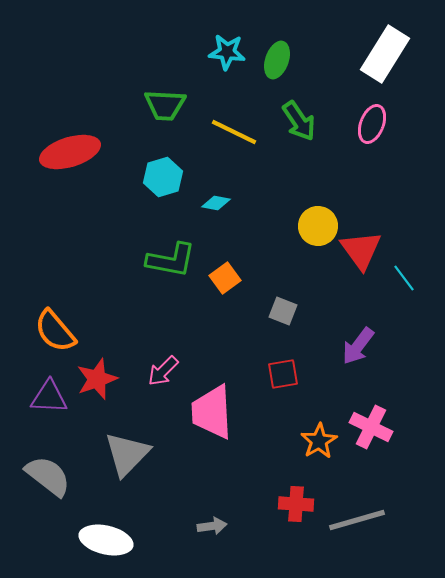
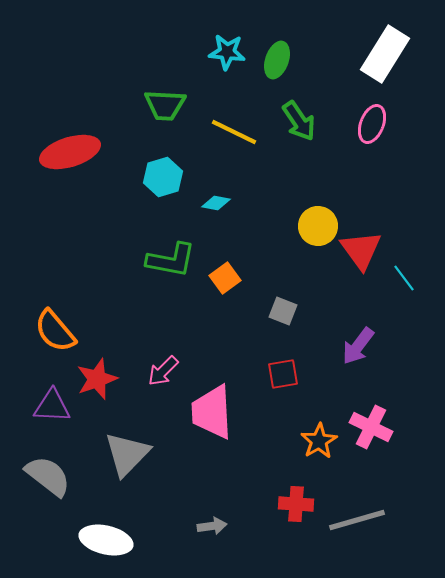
purple triangle: moved 3 px right, 9 px down
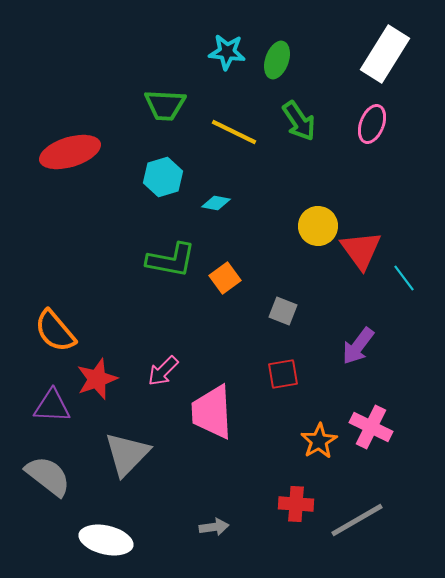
gray line: rotated 14 degrees counterclockwise
gray arrow: moved 2 px right, 1 px down
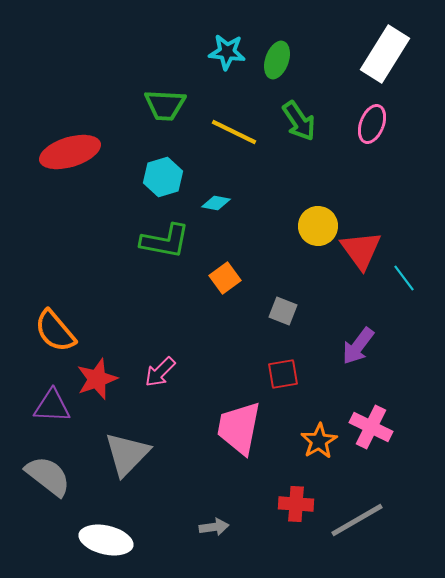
green L-shape: moved 6 px left, 19 px up
pink arrow: moved 3 px left, 1 px down
pink trapezoid: moved 27 px right, 16 px down; rotated 14 degrees clockwise
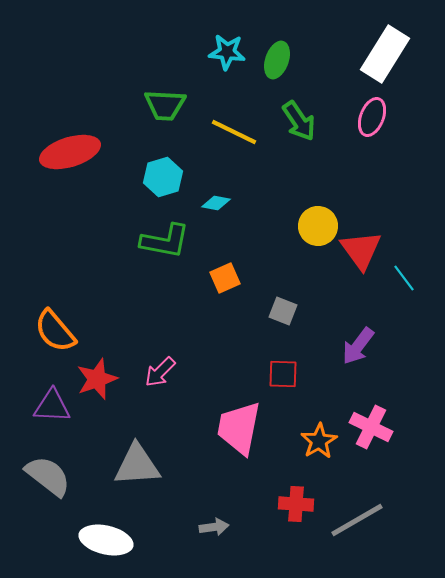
pink ellipse: moved 7 px up
orange square: rotated 12 degrees clockwise
red square: rotated 12 degrees clockwise
gray triangle: moved 10 px right, 11 px down; rotated 42 degrees clockwise
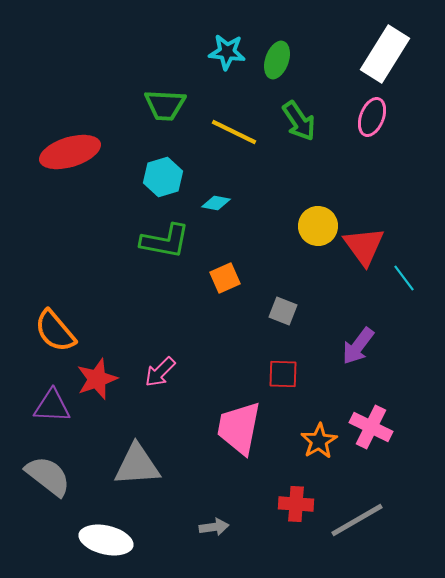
red triangle: moved 3 px right, 4 px up
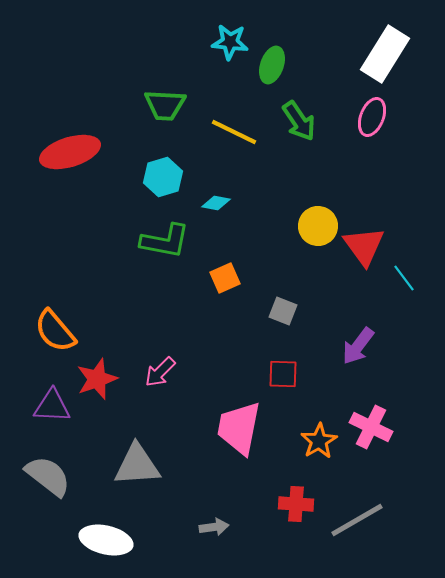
cyan star: moved 3 px right, 10 px up
green ellipse: moved 5 px left, 5 px down
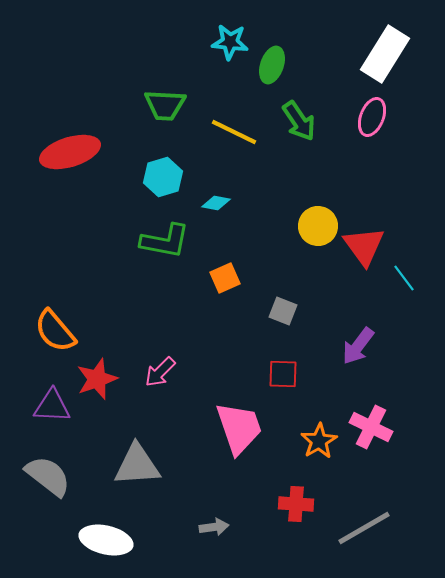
pink trapezoid: rotated 150 degrees clockwise
gray line: moved 7 px right, 8 px down
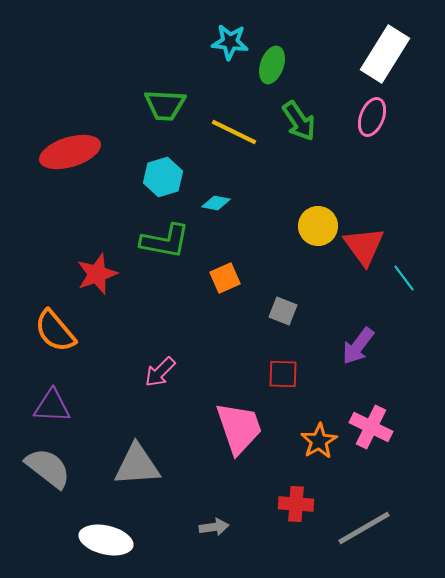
red star: moved 105 px up
gray semicircle: moved 8 px up
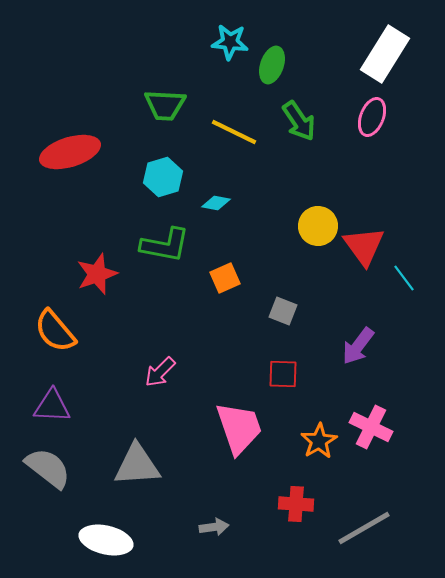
green L-shape: moved 4 px down
